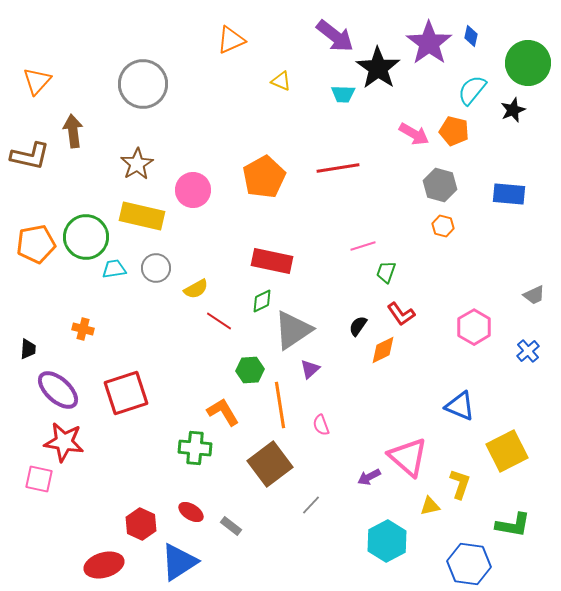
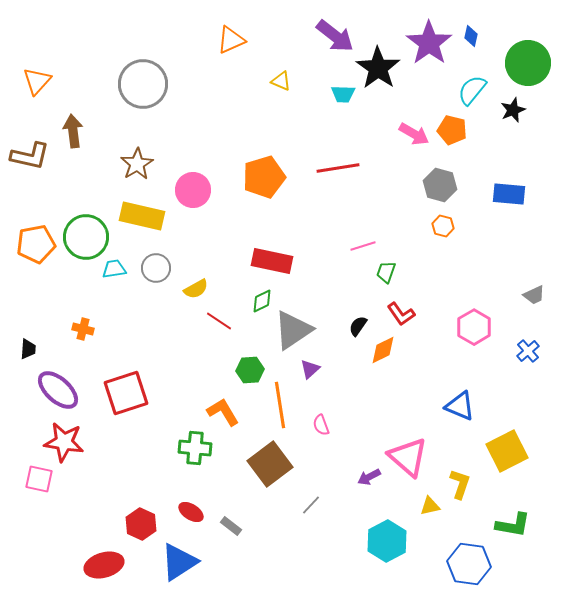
orange pentagon at (454, 131): moved 2 px left, 1 px up
orange pentagon at (264, 177): rotated 12 degrees clockwise
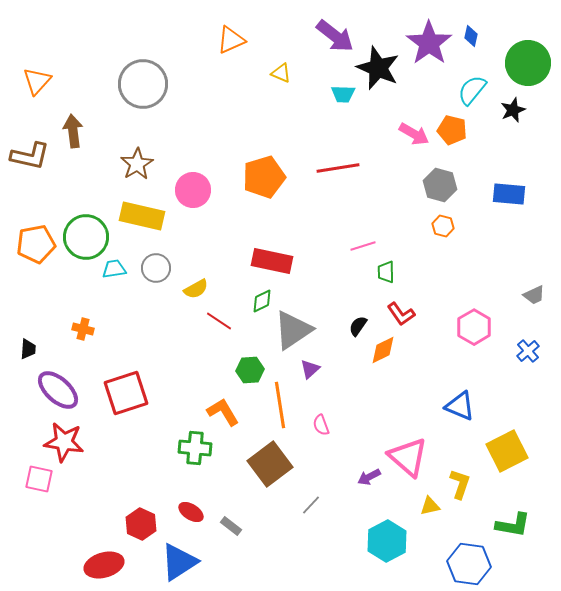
black star at (378, 68): rotated 12 degrees counterclockwise
yellow triangle at (281, 81): moved 8 px up
green trapezoid at (386, 272): rotated 20 degrees counterclockwise
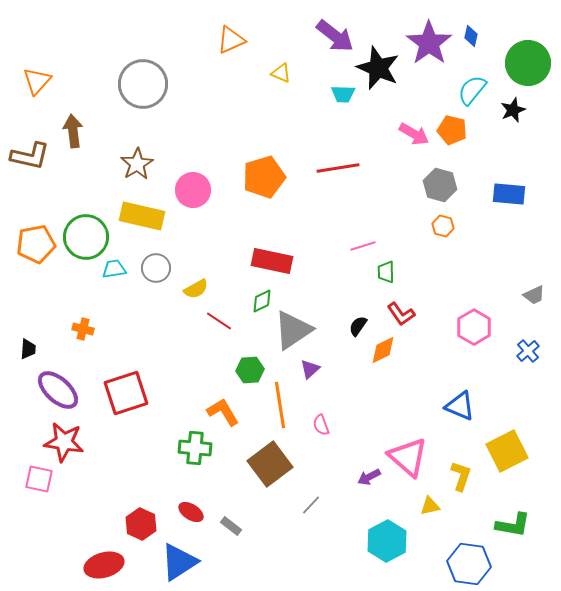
yellow L-shape at (460, 484): moved 1 px right, 8 px up
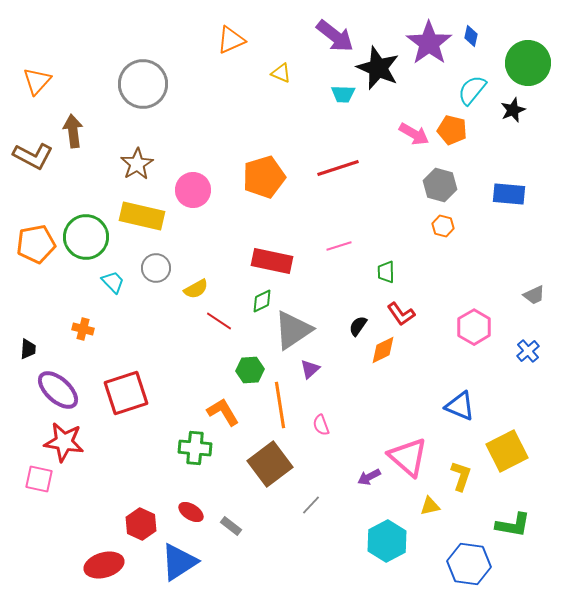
brown L-shape at (30, 156): moved 3 px right; rotated 15 degrees clockwise
red line at (338, 168): rotated 9 degrees counterclockwise
pink line at (363, 246): moved 24 px left
cyan trapezoid at (114, 269): moved 1 px left, 13 px down; rotated 55 degrees clockwise
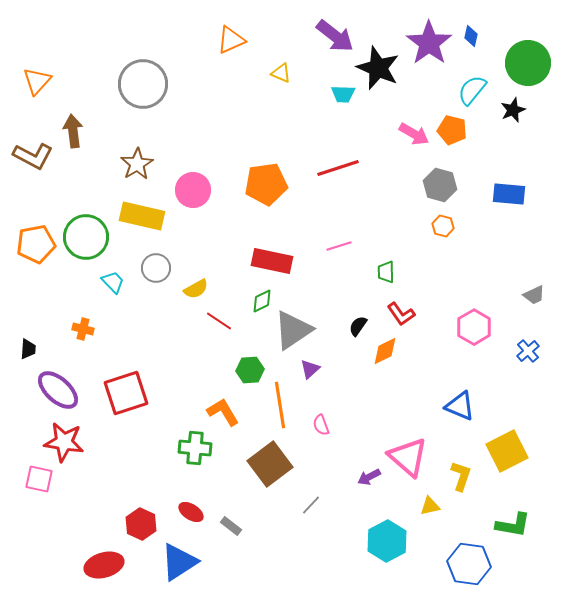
orange pentagon at (264, 177): moved 2 px right, 7 px down; rotated 9 degrees clockwise
orange diamond at (383, 350): moved 2 px right, 1 px down
